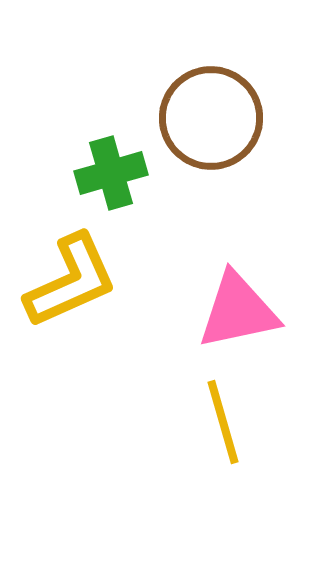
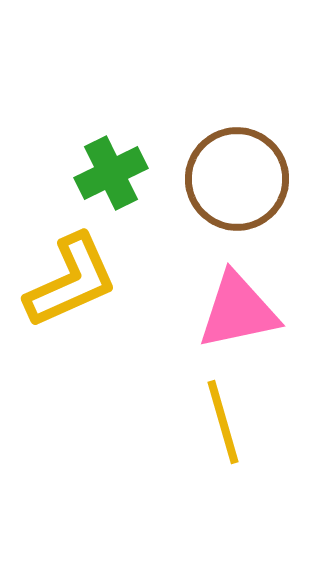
brown circle: moved 26 px right, 61 px down
green cross: rotated 10 degrees counterclockwise
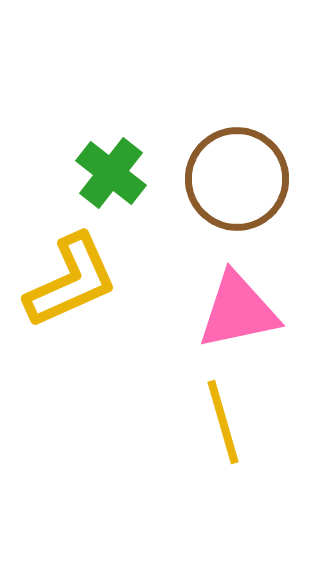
green cross: rotated 26 degrees counterclockwise
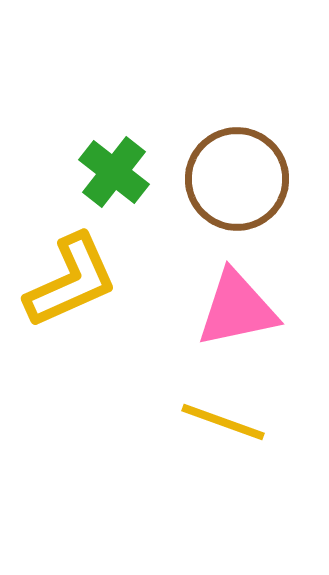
green cross: moved 3 px right, 1 px up
pink triangle: moved 1 px left, 2 px up
yellow line: rotated 54 degrees counterclockwise
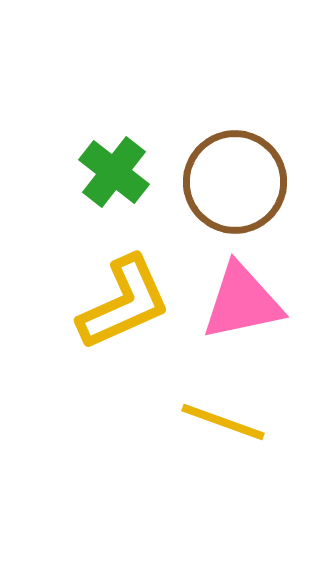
brown circle: moved 2 px left, 3 px down
yellow L-shape: moved 53 px right, 22 px down
pink triangle: moved 5 px right, 7 px up
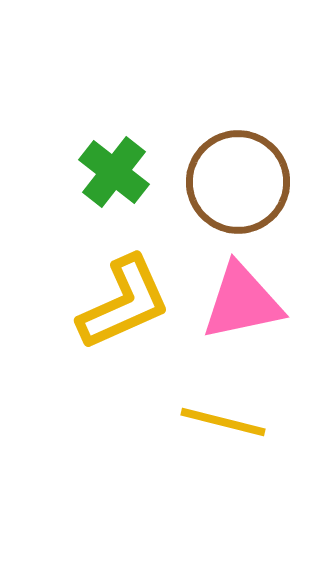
brown circle: moved 3 px right
yellow line: rotated 6 degrees counterclockwise
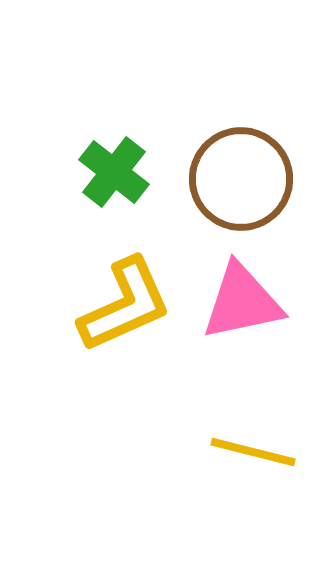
brown circle: moved 3 px right, 3 px up
yellow L-shape: moved 1 px right, 2 px down
yellow line: moved 30 px right, 30 px down
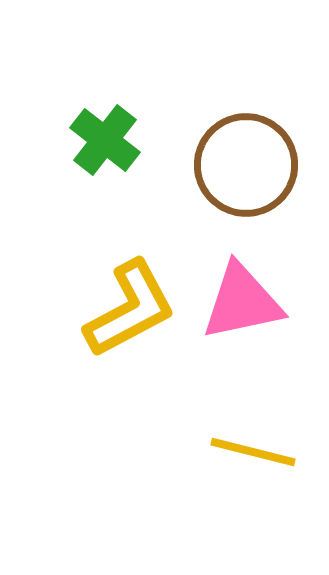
green cross: moved 9 px left, 32 px up
brown circle: moved 5 px right, 14 px up
yellow L-shape: moved 5 px right, 4 px down; rotated 4 degrees counterclockwise
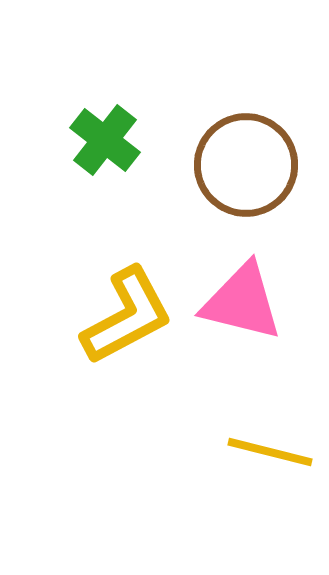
pink triangle: rotated 26 degrees clockwise
yellow L-shape: moved 3 px left, 7 px down
yellow line: moved 17 px right
